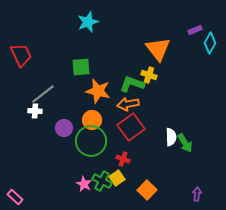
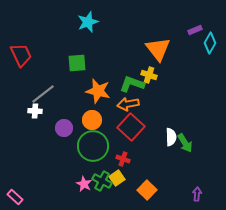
green square: moved 4 px left, 4 px up
red square: rotated 12 degrees counterclockwise
green circle: moved 2 px right, 5 px down
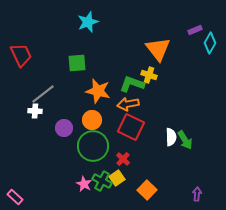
red square: rotated 16 degrees counterclockwise
green arrow: moved 3 px up
red cross: rotated 24 degrees clockwise
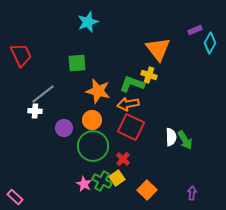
purple arrow: moved 5 px left, 1 px up
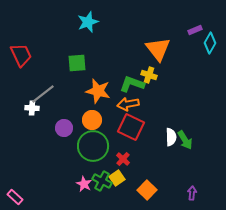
white cross: moved 3 px left, 3 px up
